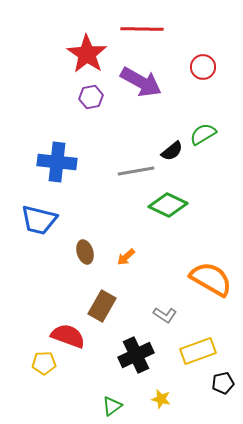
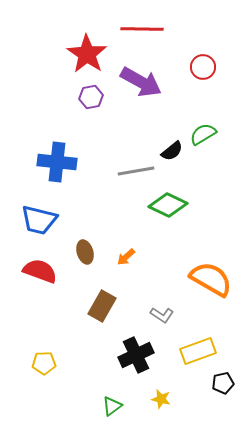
gray L-shape: moved 3 px left
red semicircle: moved 28 px left, 65 px up
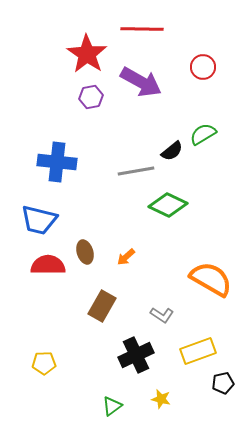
red semicircle: moved 8 px right, 6 px up; rotated 20 degrees counterclockwise
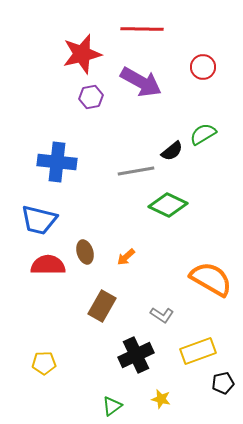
red star: moved 5 px left; rotated 24 degrees clockwise
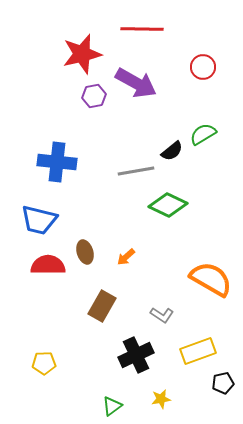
purple arrow: moved 5 px left, 1 px down
purple hexagon: moved 3 px right, 1 px up
yellow star: rotated 24 degrees counterclockwise
